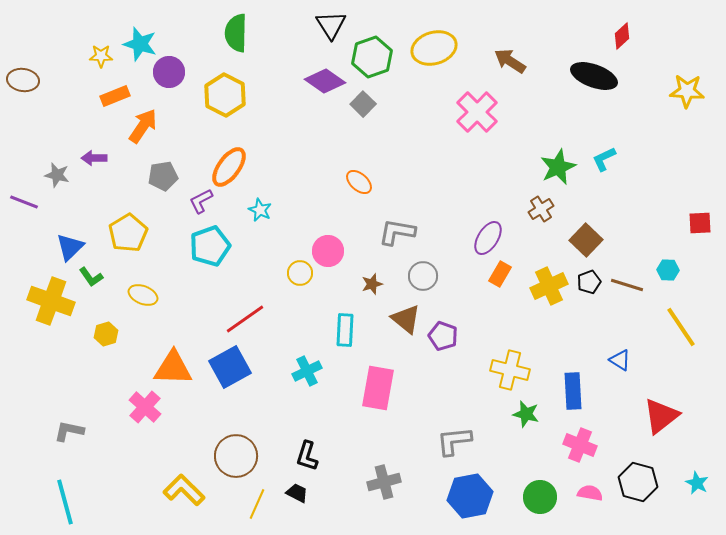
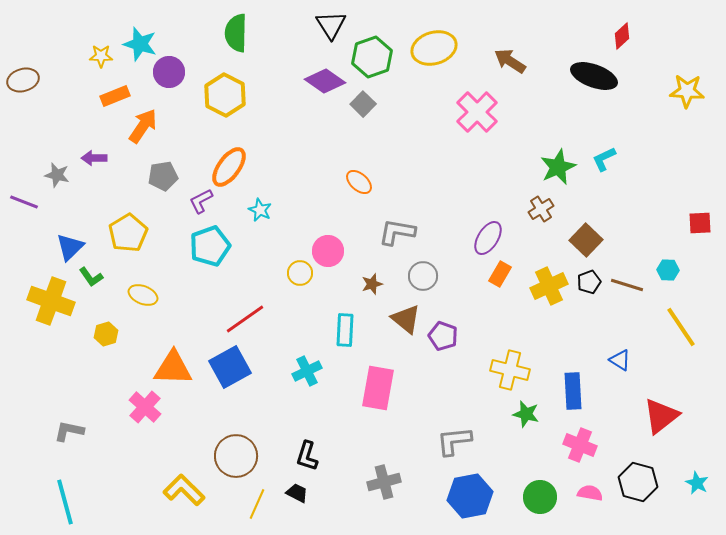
brown ellipse at (23, 80): rotated 24 degrees counterclockwise
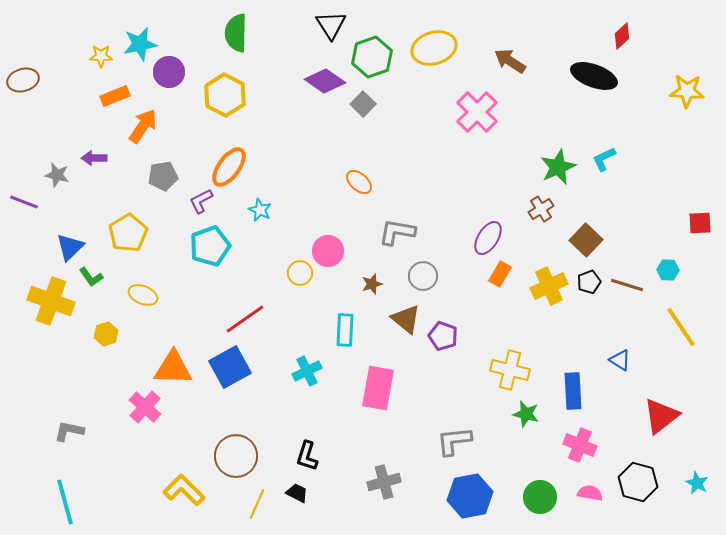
cyan star at (140, 44): rotated 28 degrees counterclockwise
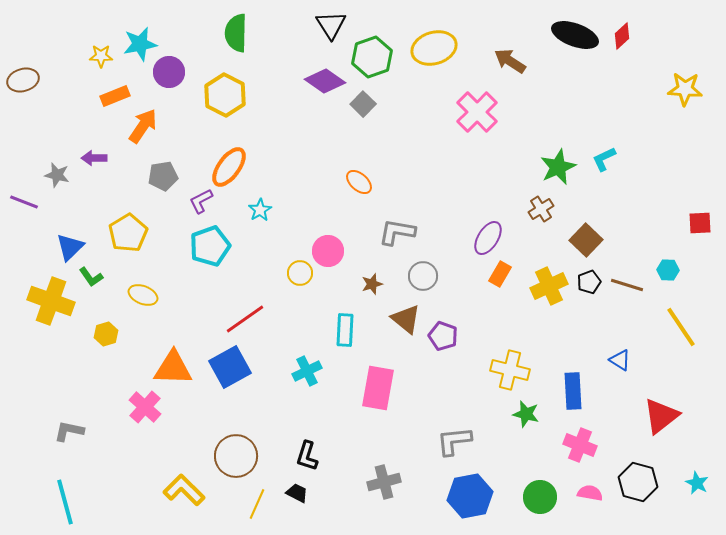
black ellipse at (594, 76): moved 19 px left, 41 px up
yellow star at (687, 91): moved 2 px left, 2 px up
cyan star at (260, 210): rotated 15 degrees clockwise
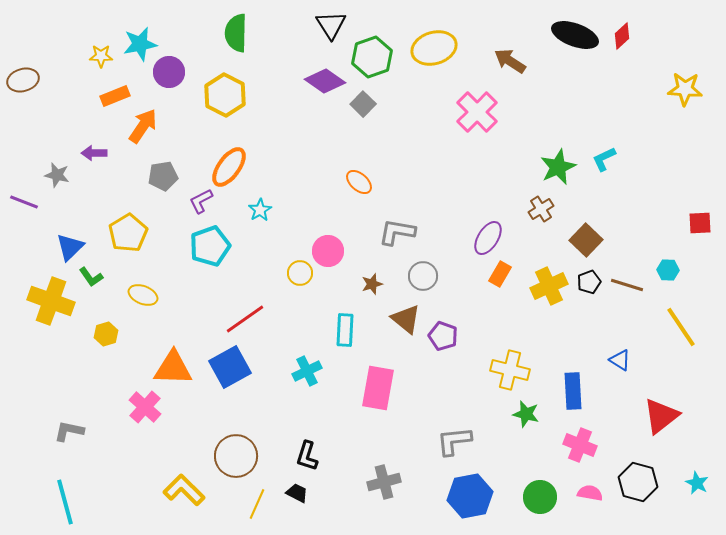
purple arrow at (94, 158): moved 5 px up
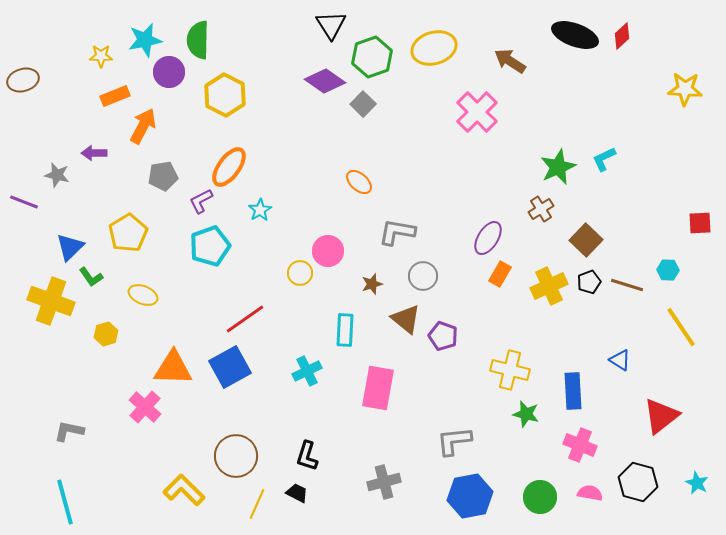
green semicircle at (236, 33): moved 38 px left, 7 px down
cyan star at (140, 44): moved 5 px right, 4 px up
orange arrow at (143, 126): rotated 6 degrees counterclockwise
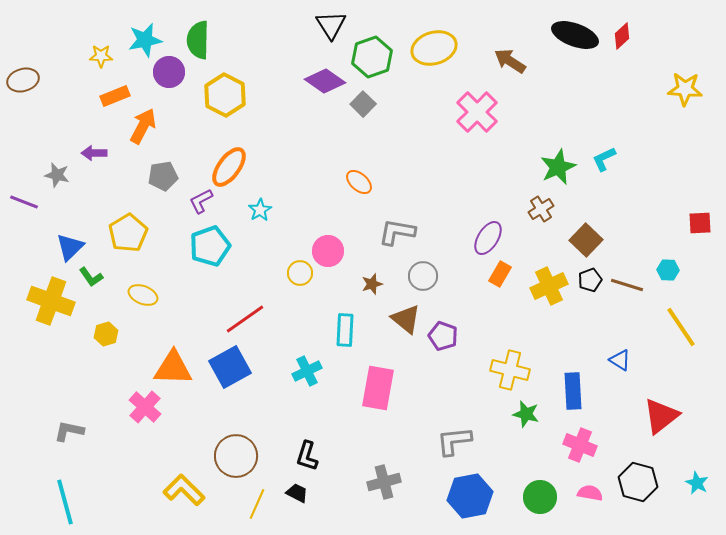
black pentagon at (589, 282): moved 1 px right, 2 px up
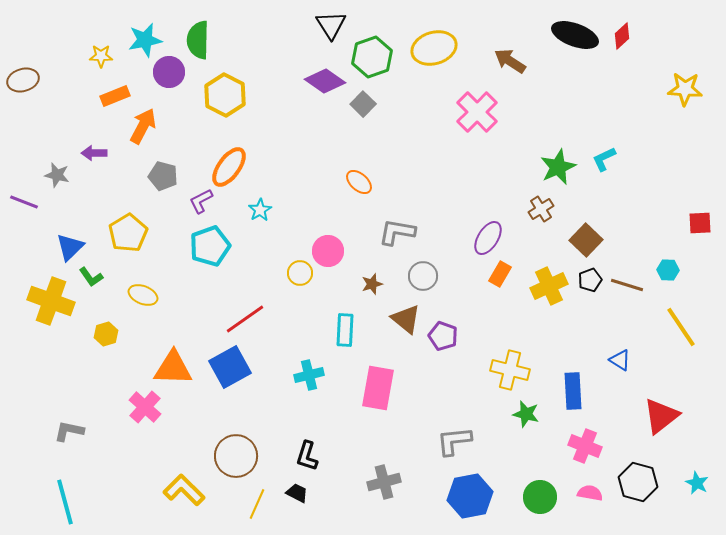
gray pentagon at (163, 176): rotated 24 degrees clockwise
cyan cross at (307, 371): moved 2 px right, 4 px down; rotated 12 degrees clockwise
pink cross at (580, 445): moved 5 px right, 1 px down
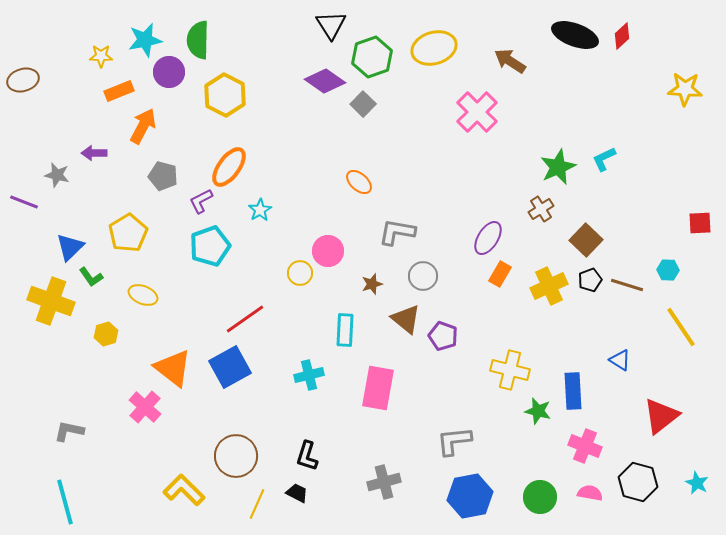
orange rectangle at (115, 96): moved 4 px right, 5 px up
orange triangle at (173, 368): rotated 36 degrees clockwise
green star at (526, 414): moved 12 px right, 3 px up
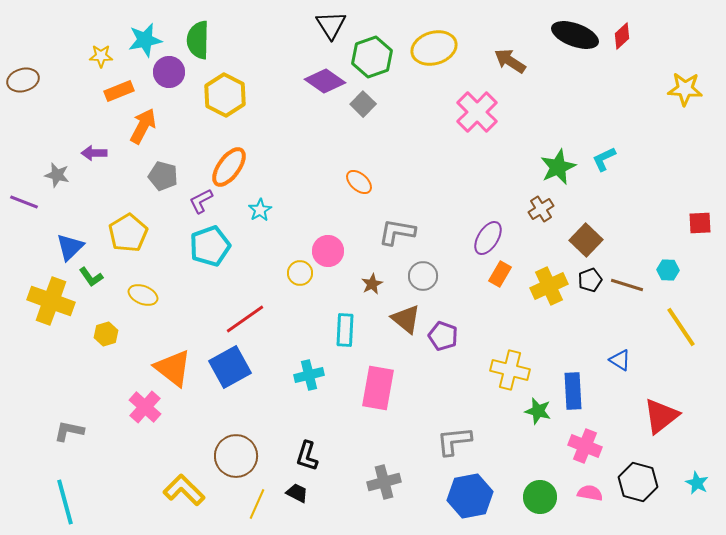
brown star at (372, 284): rotated 10 degrees counterclockwise
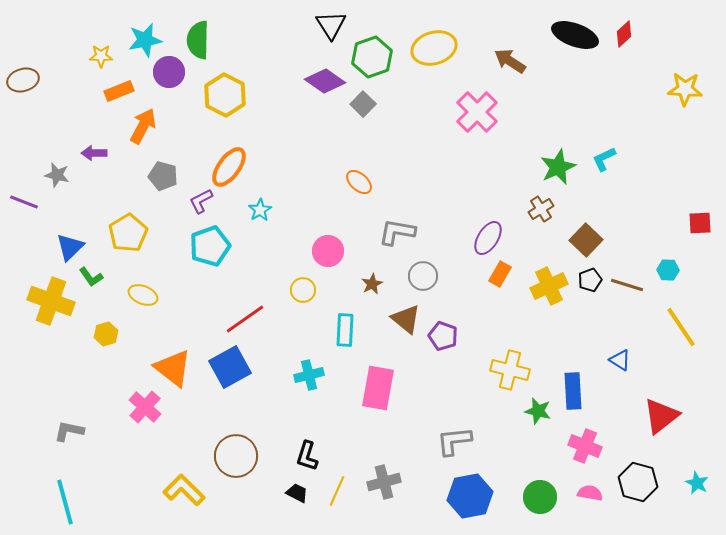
red diamond at (622, 36): moved 2 px right, 2 px up
yellow circle at (300, 273): moved 3 px right, 17 px down
yellow line at (257, 504): moved 80 px right, 13 px up
